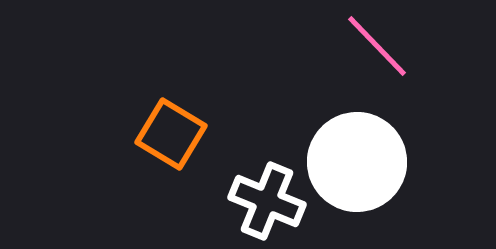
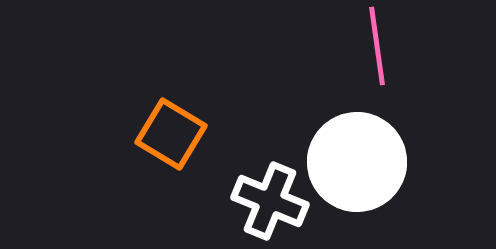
pink line: rotated 36 degrees clockwise
white cross: moved 3 px right
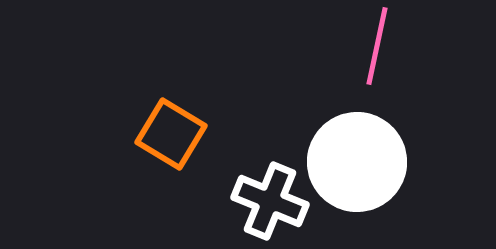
pink line: rotated 20 degrees clockwise
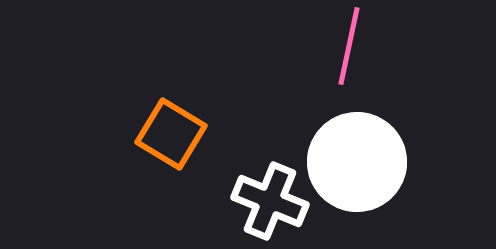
pink line: moved 28 px left
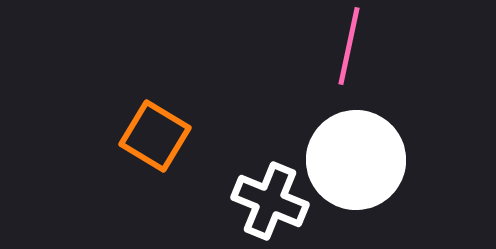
orange square: moved 16 px left, 2 px down
white circle: moved 1 px left, 2 px up
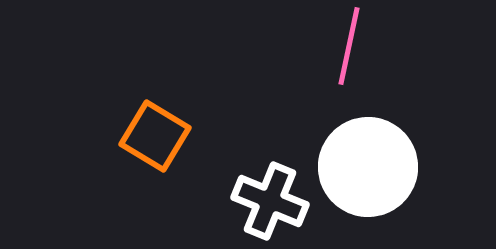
white circle: moved 12 px right, 7 px down
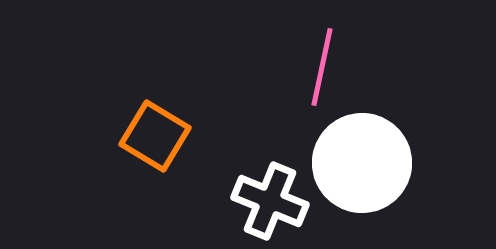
pink line: moved 27 px left, 21 px down
white circle: moved 6 px left, 4 px up
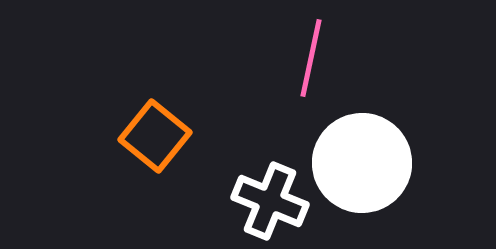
pink line: moved 11 px left, 9 px up
orange square: rotated 8 degrees clockwise
